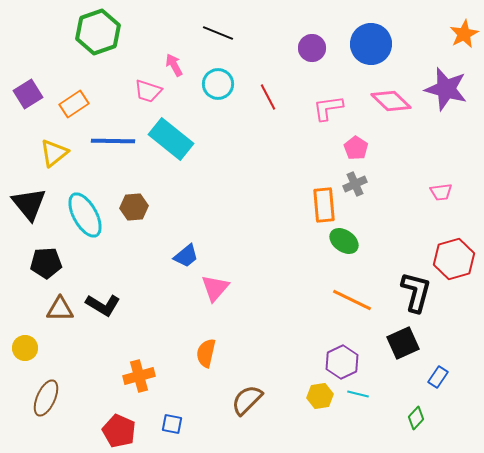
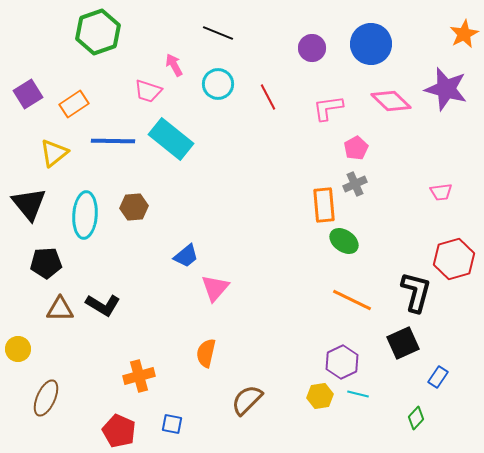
pink pentagon at (356, 148): rotated 10 degrees clockwise
cyan ellipse at (85, 215): rotated 33 degrees clockwise
yellow circle at (25, 348): moved 7 px left, 1 px down
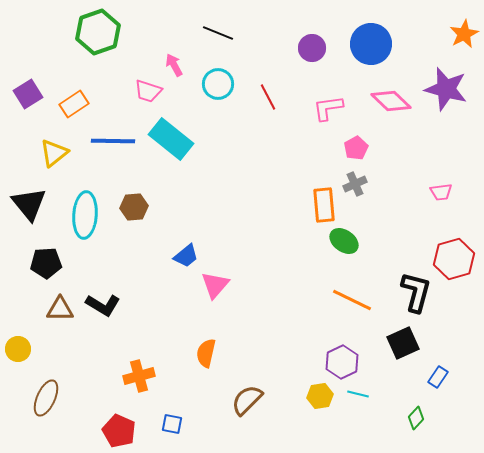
pink triangle at (215, 288): moved 3 px up
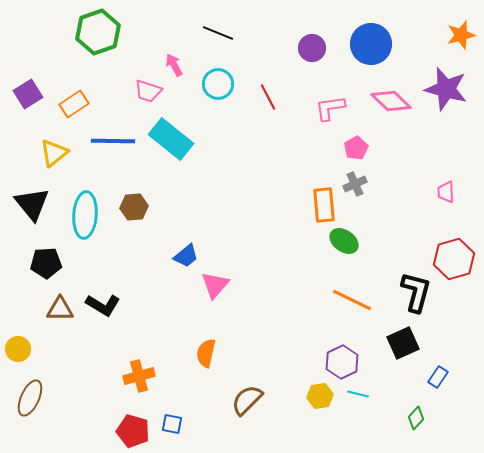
orange star at (464, 34): moved 3 px left, 1 px down; rotated 12 degrees clockwise
pink L-shape at (328, 108): moved 2 px right
pink trapezoid at (441, 192): moved 5 px right; rotated 95 degrees clockwise
black triangle at (29, 204): moved 3 px right
brown ellipse at (46, 398): moved 16 px left
red pentagon at (119, 431): moved 14 px right; rotated 8 degrees counterclockwise
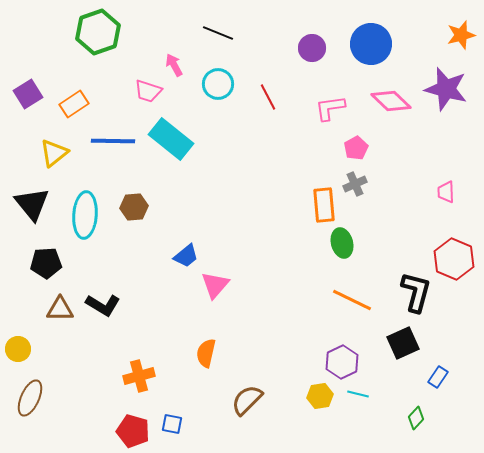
green ellipse at (344, 241): moved 2 px left, 2 px down; rotated 40 degrees clockwise
red hexagon at (454, 259): rotated 21 degrees counterclockwise
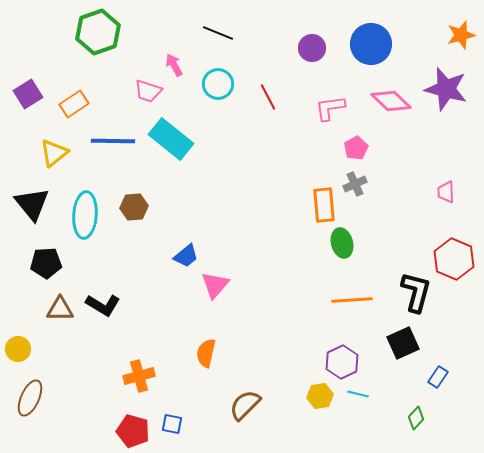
orange line at (352, 300): rotated 30 degrees counterclockwise
brown semicircle at (247, 400): moved 2 px left, 5 px down
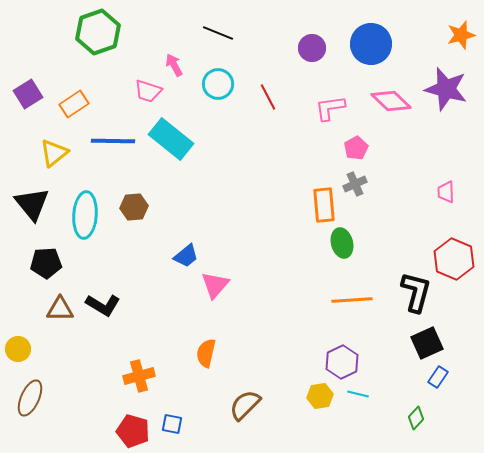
black square at (403, 343): moved 24 px right
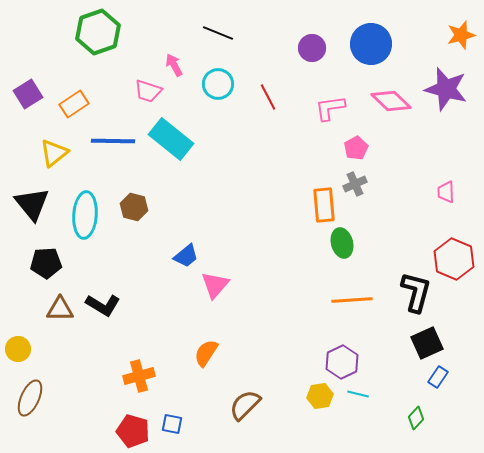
brown hexagon at (134, 207): rotated 20 degrees clockwise
orange semicircle at (206, 353): rotated 20 degrees clockwise
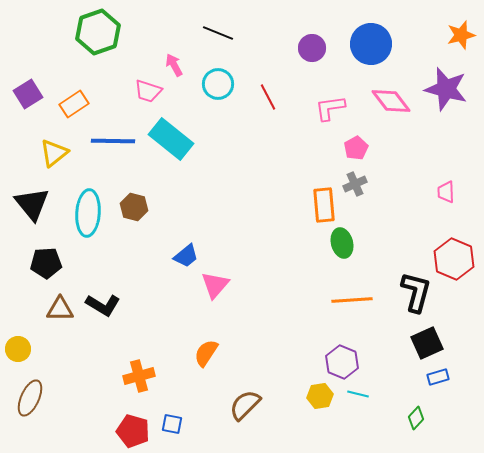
pink diamond at (391, 101): rotated 9 degrees clockwise
cyan ellipse at (85, 215): moved 3 px right, 2 px up
purple hexagon at (342, 362): rotated 12 degrees counterclockwise
blue rectangle at (438, 377): rotated 40 degrees clockwise
